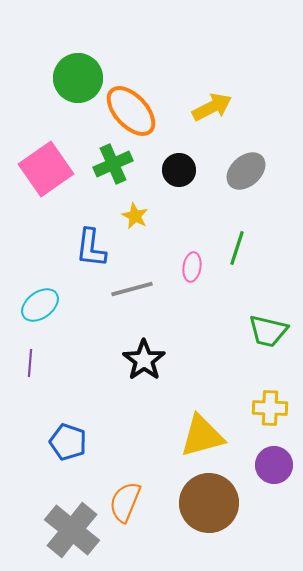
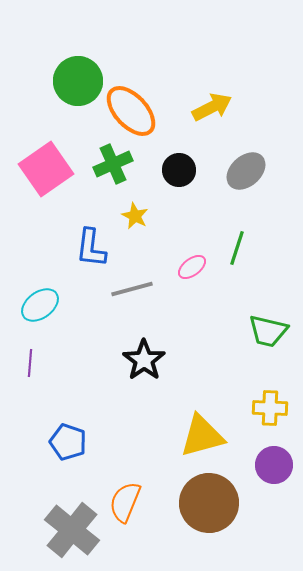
green circle: moved 3 px down
pink ellipse: rotated 44 degrees clockwise
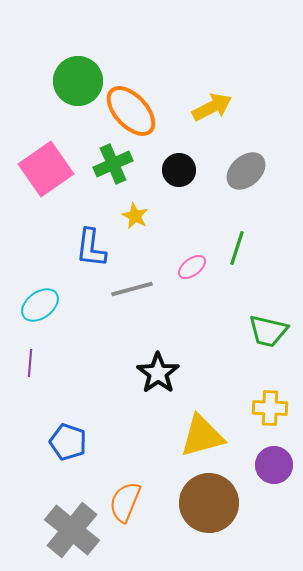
black star: moved 14 px right, 13 px down
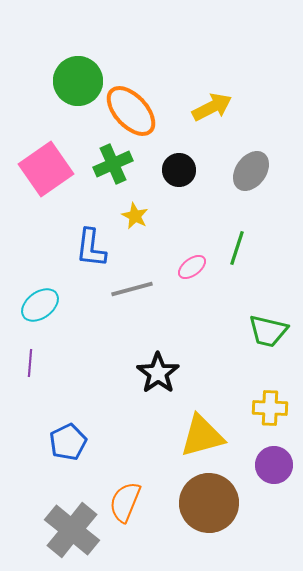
gray ellipse: moved 5 px right; rotated 12 degrees counterclockwise
blue pentagon: rotated 27 degrees clockwise
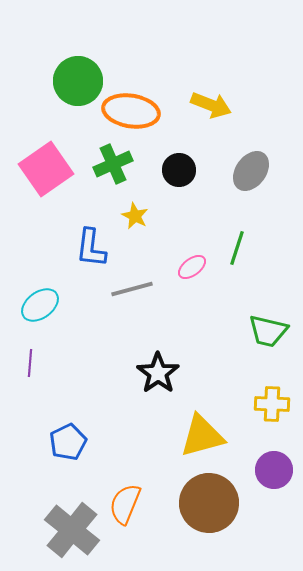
yellow arrow: moved 1 px left, 2 px up; rotated 48 degrees clockwise
orange ellipse: rotated 38 degrees counterclockwise
yellow cross: moved 2 px right, 4 px up
purple circle: moved 5 px down
orange semicircle: moved 2 px down
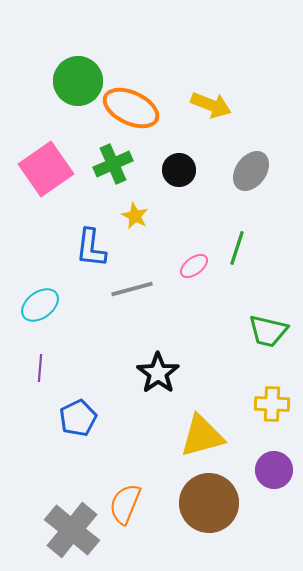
orange ellipse: moved 3 px up; rotated 16 degrees clockwise
pink ellipse: moved 2 px right, 1 px up
purple line: moved 10 px right, 5 px down
blue pentagon: moved 10 px right, 24 px up
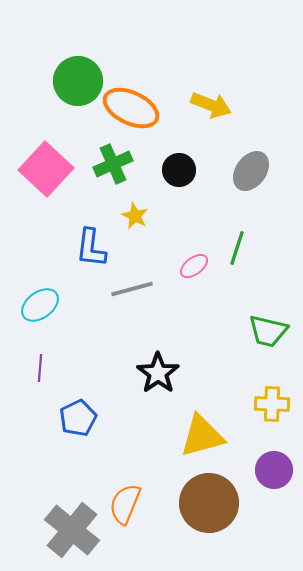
pink square: rotated 12 degrees counterclockwise
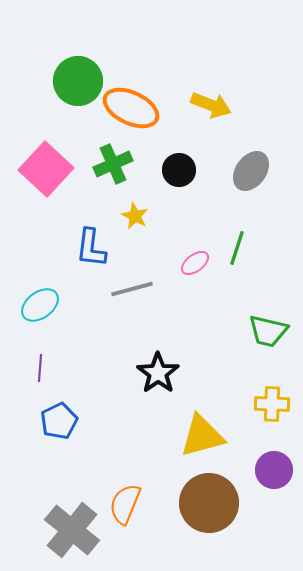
pink ellipse: moved 1 px right, 3 px up
blue pentagon: moved 19 px left, 3 px down
